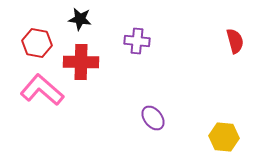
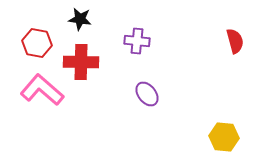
purple ellipse: moved 6 px left, 24 px up
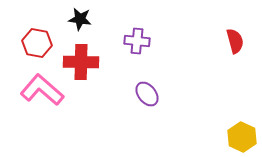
yellow hexagon: moved 18 px right; rotated 20 degrees clockwise
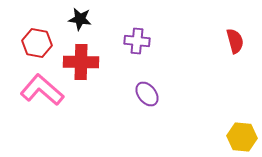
yellow hexagon: rotated 20 degrees counterclockwise
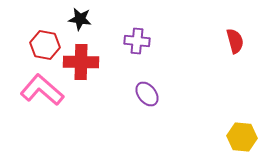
red hexagon: moved 8 px right, 2 px down
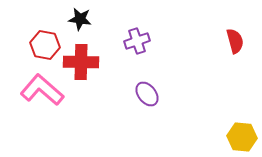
purple cross: rotated 25 degrees counterclockwise
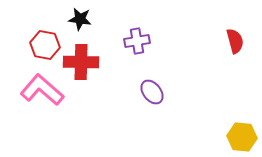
purple cross: rotated 10 degrees clockwise
purple ellipse: moved 5 px right, 2 px up
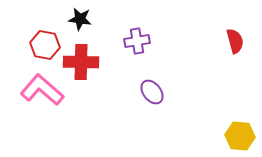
yellow hexagon: moved 2 px left, 1 px up
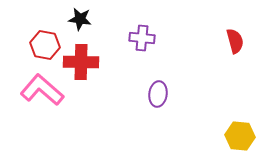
purple cross: moved 5 px right, 3 px up; rotated 15 degrees clockwise
purple ellipse: moved 6 px right, 2 px down; rotated 45 degrees clockwise
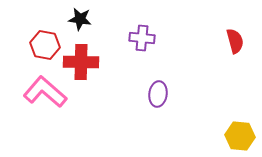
pink L-shape: moved 3 px right, 2 px down
